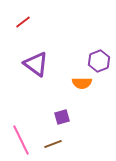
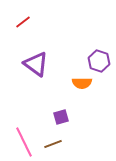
purple hexagon: rotated 20 degrees counterclockwise
purple square: moved 1 px left
pink line: moved 3 px right, 2 px down
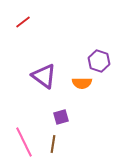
purple triangle: moved 8 px right, 12 px down
brown line: rotated 60 degrees counterclockwise
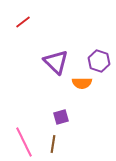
purple triangle: moved 12 px right, 14 px up; rotated 8 degrees clockwise
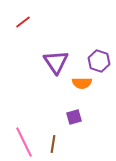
purple triangle: rotated 12 degrees clockwise
purple square: moved 13 px right
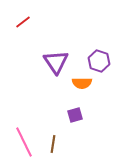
purple square: moved 1 px right, 2 px up
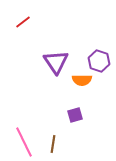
orange semicircle: moved 3 px up
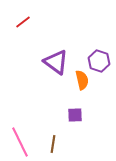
purple triangle: rotated 20 degrees counterclockwise
orange semicircle: rotated 102 degrees counterclockwise
purple square: rotated 14 degrees clockwise
pink line: moved 4 px left
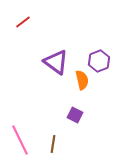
purple hexagon: rotated 20 degrees clockwise
purple square: rotated 28 degrees clockwise
pink line: moved 2 px up
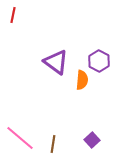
red line: moved 10 px left, 7 px up; rotated 42 degrees counterclockwise
purple hexagon: rotated 10 degrees counterclockwise
orange semicircle: rotated 18 degrees clockwise
purple square: moved 17 px right, 25 px down; rotated 21 degrees clockwise
pink line: moved 2 px up; rotated 24 degrees counterclockwise
